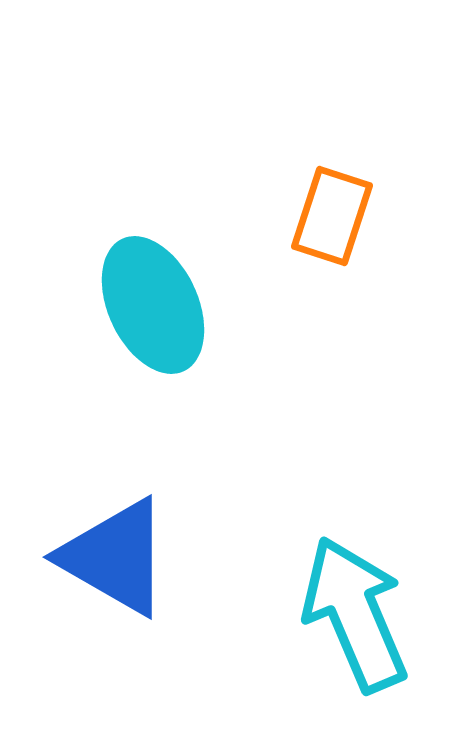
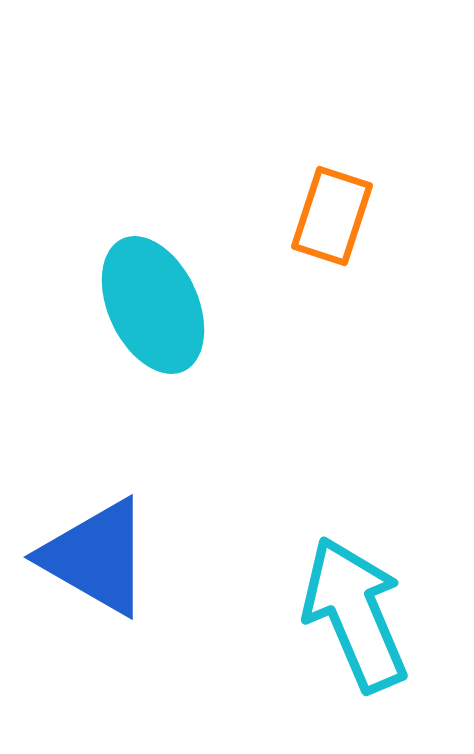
blue triangle: moved 19 px left
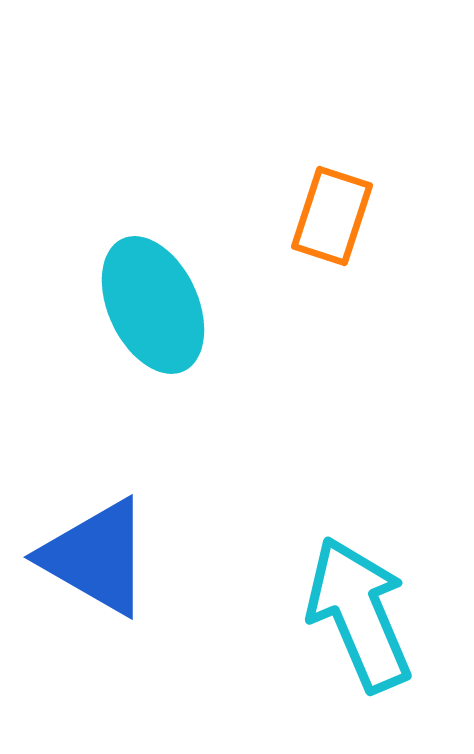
cyan arrow: moved 4 px right
